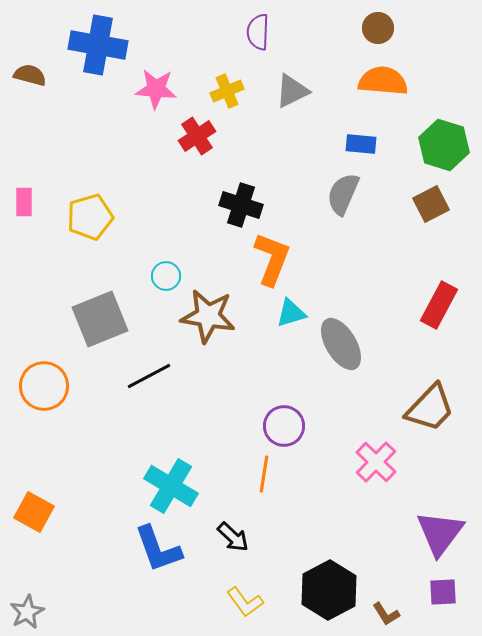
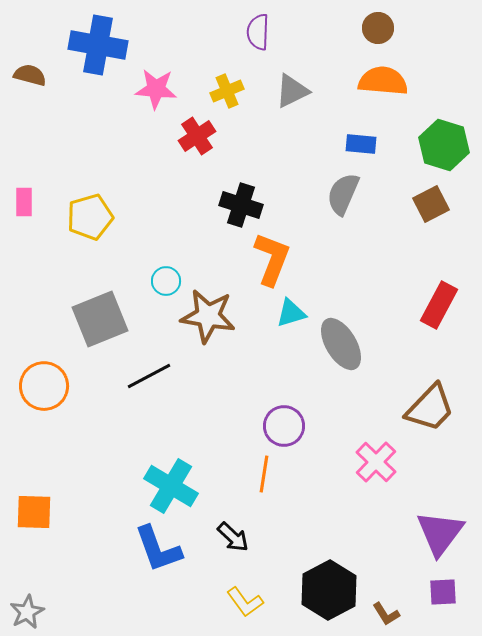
cyan circle: moved 5 px down
orange square: rotated 27 degrees counterclockwise
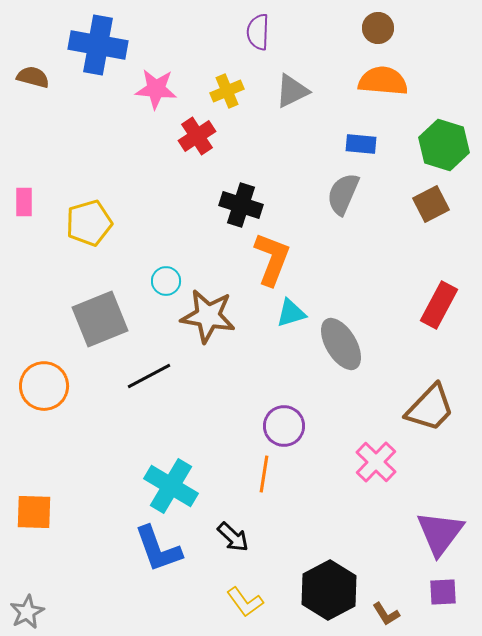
brown semicircle: moved 3 px right, 2 px down
yellow pentagon: moved 1 px left, 6 px down
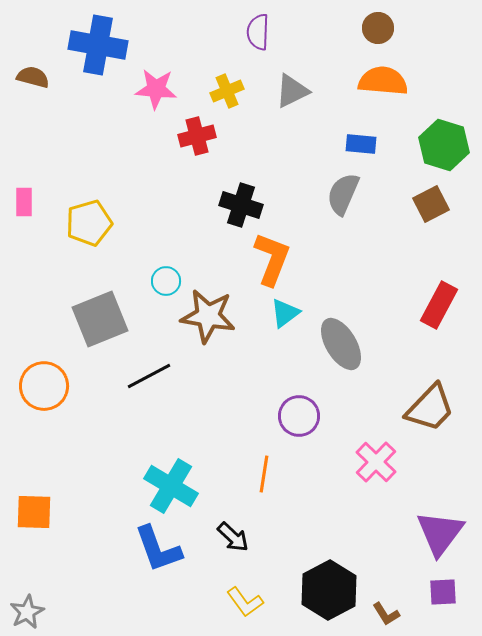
red cross: rotated 18 degrees clockwise
cyan triangle: moved 6 px left; rotated 20 degrees counterclockwise
purple circle: moved 15 px right, 10 px up
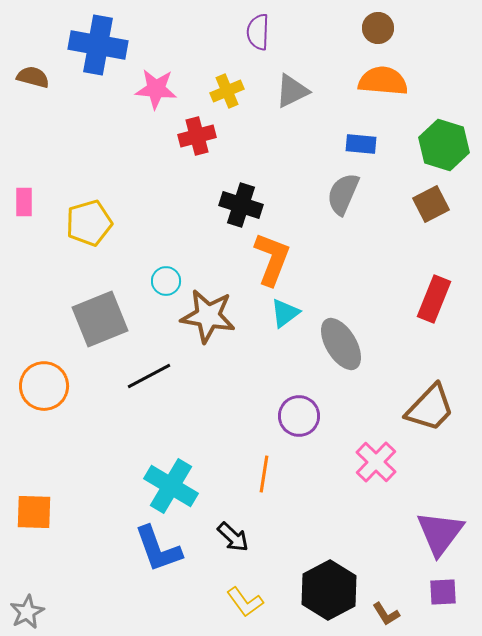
red rectangle: moved 5 px left, 6 px up; rotated 6 degrees counterclockwise
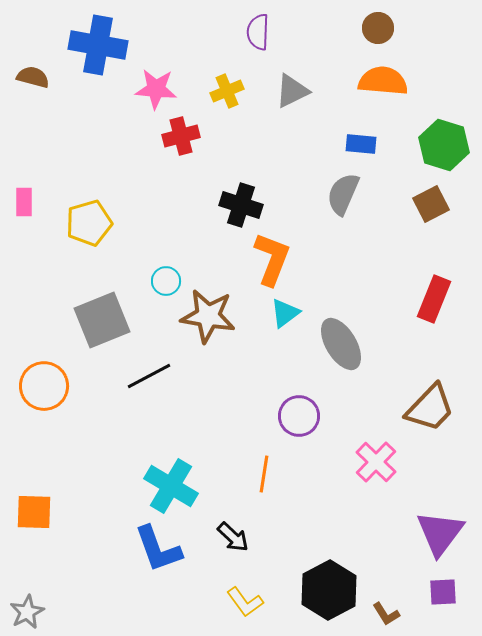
red cross: moved 16 px left
gray square: moved 2 px right, 1 px down
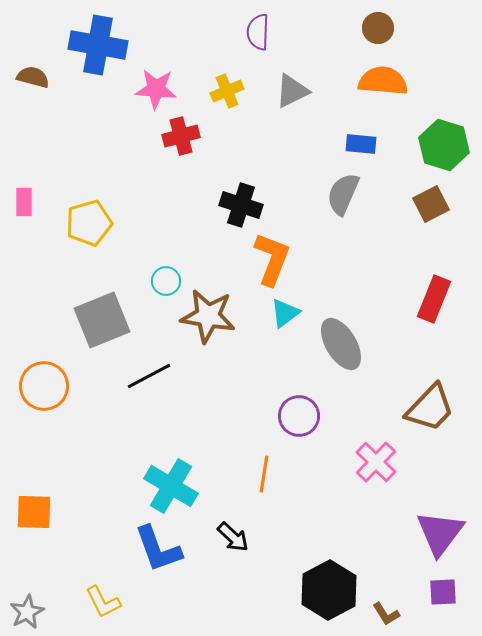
yellow L-shape: moved 142 px left; rotated 9 degrees clockwise
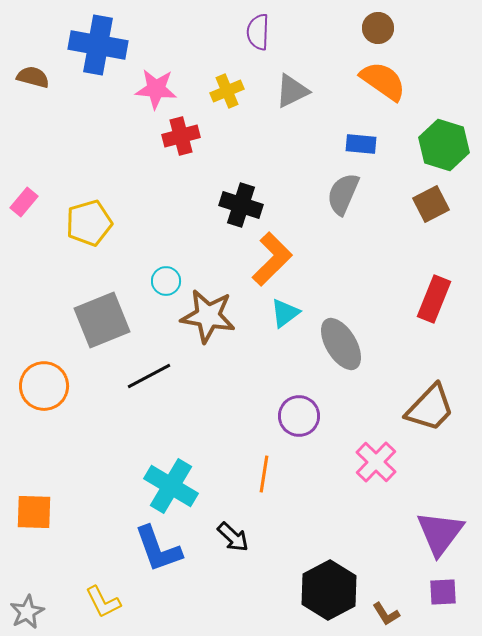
orange semicircle: rotated 30 degrees clockwise
pink rectangle: rotated 40 degrees clockwise
orange L-shape: rotated 24 degrees clockwise
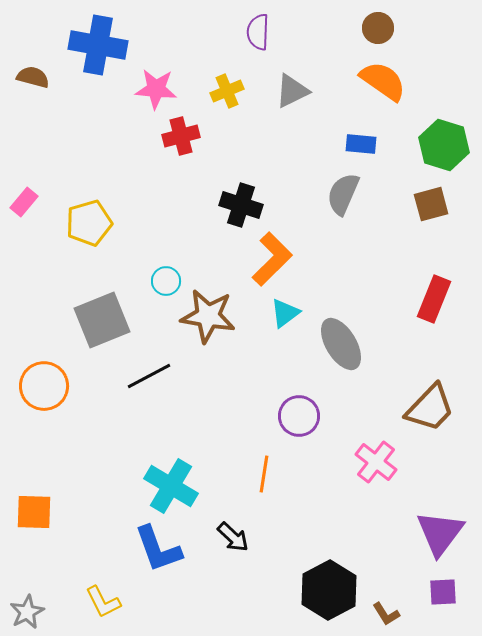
brown square: rotated 12 degrees clockwise
pink cross: rotated 6 degrees counterclockwise
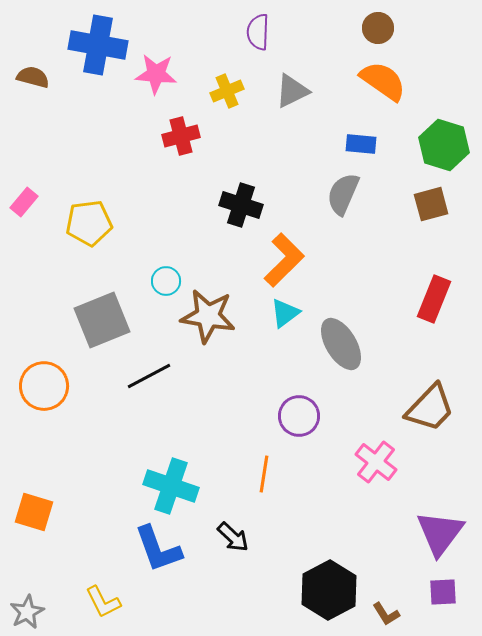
pink star: moved 15 px up
yellow pentagon: rotated 9 degrees clockwise
orange L-shape: moved 12 px right, 1 px down
cyan cross: rotated 12 degrees counterclockwise
orange square: rotated 15 degrees clockwise
